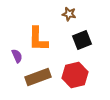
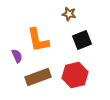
orange L-shape: moved 1 px down; rotated 12 degrees counterclockwise
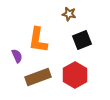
orange L-shape: rotated 20 degrees clockwise
red hexagon: rotated 15 degrees counterclockwise
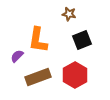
purple semicircle: rotated 112 degrees counterclockwise
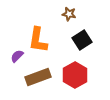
black square: rotated 12 degrees counterclockwise
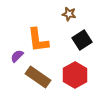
orange L-shape: rotated 16 degrees counterclockwise
brown rectangle: rotated 55 degrees clockwise
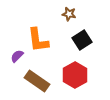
brown rectangle: moved 1 px left, 4 px down
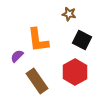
black square: rotated 30 degrees counterclockwise
red hexagon: moved 3 px up
brown rectangle: rotated 20 degrees clockwise
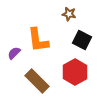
purple semicircle: moved 3 px left, 3 px up
brown rectangle: rotated 10 degrees counterclockwise
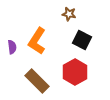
orange L-shape: moved 1 px left, 1 px down; rotated 40 degrees clockwise
purple semicircle: moved 2 px left, 6 px up; rotated 128 degrees clockwise
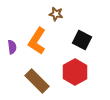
brown star: moved 13 px left
